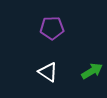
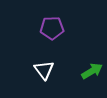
white triangle: moved 4 px left, 2 px up; rotated 20 degrees clockwise
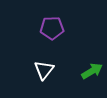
white triangle: rotated 15 degrees clockwise
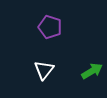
purple pentagon: moved 2 px left, 1 px up; rotated 20 degrees clockwise
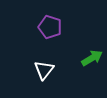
green arrow: moved 13 px up
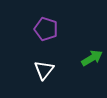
purple pentagon: moved 4 px left, 2 px down
